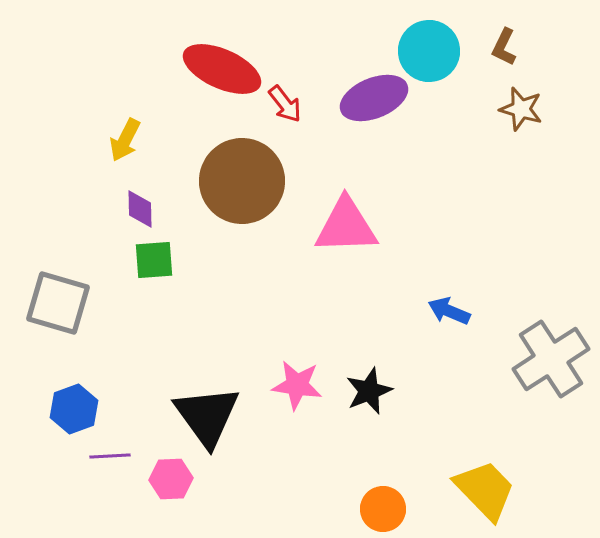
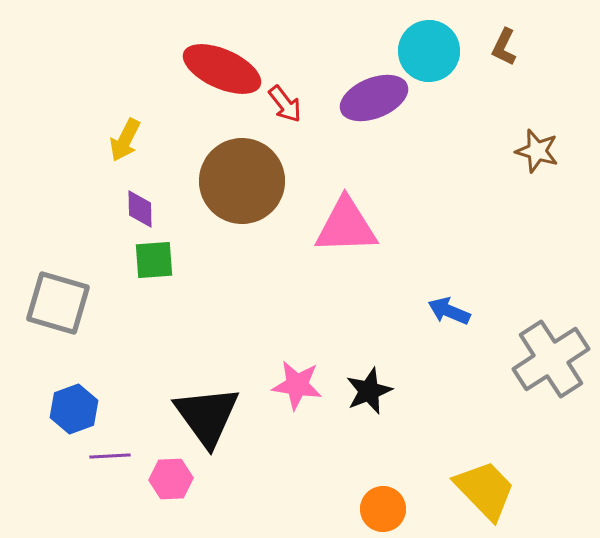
brown star: moved 16 px right, 42 px down
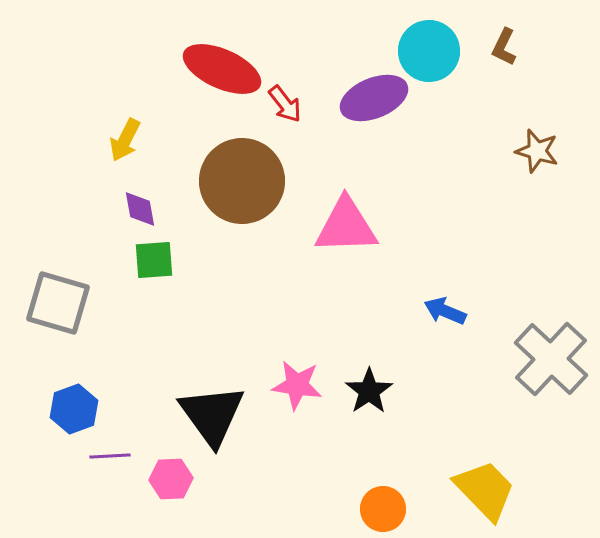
purple diamond: rotated 9 degrees counterclockwise
blue arrow: moved 4 px left
gray cross: rotated 14 degrees counterclockwise
black star: rotated 12 degrees counterclockwise
black triangle: moved 5 px right, 1 px up
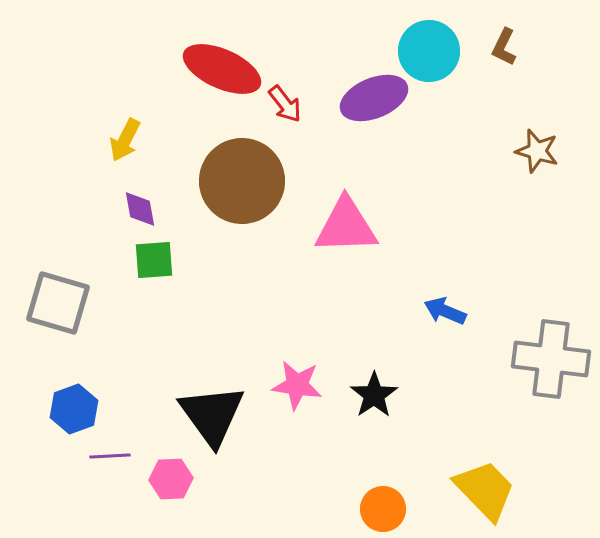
gray cross: rotated 36 degrees counterclockwise
black star: moved 5 px right, 4 px down
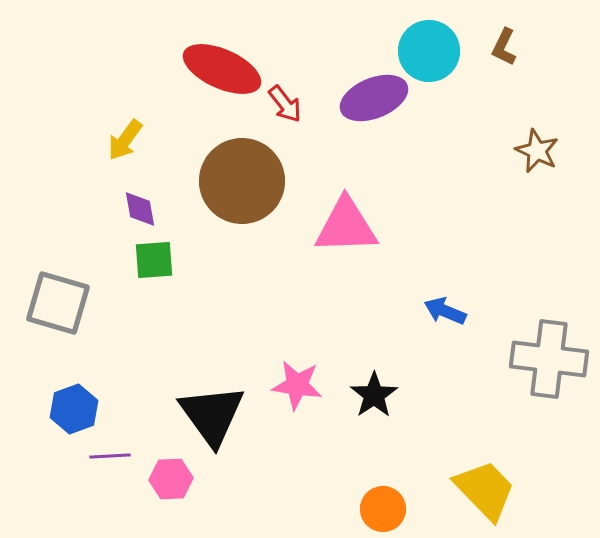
yellow arrow: rotated 9 degrees clockwise
brown star: rotated 9 degrees clockwise
gray cross: moved 2 px left
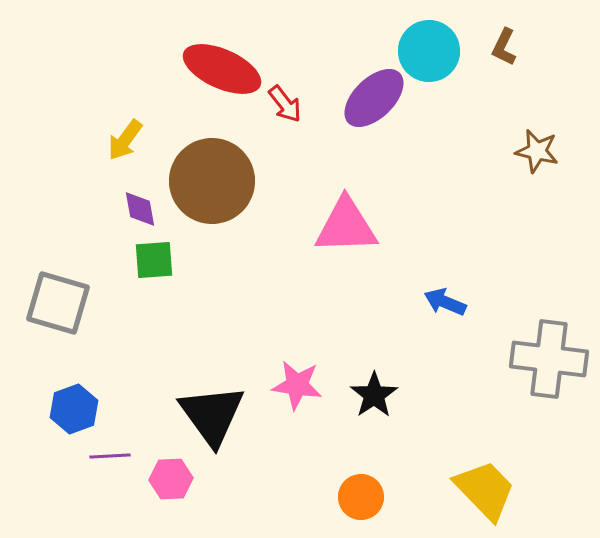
purple ellipse: rotated 22 degrees counterclockwise
brown star: rotated 12 degrees counterclockwise
brown circle: moved 30 px left
blue arrow: moved 9 px up
orange circle: moved 22 px left, 12 px up
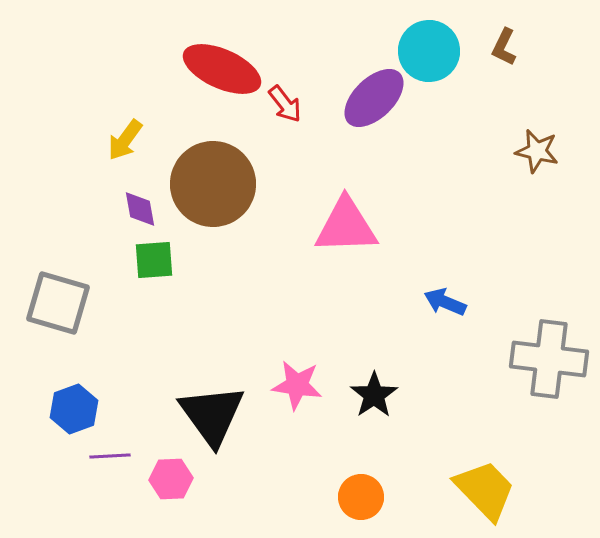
brown circle: moved 1 px right, 3 px down
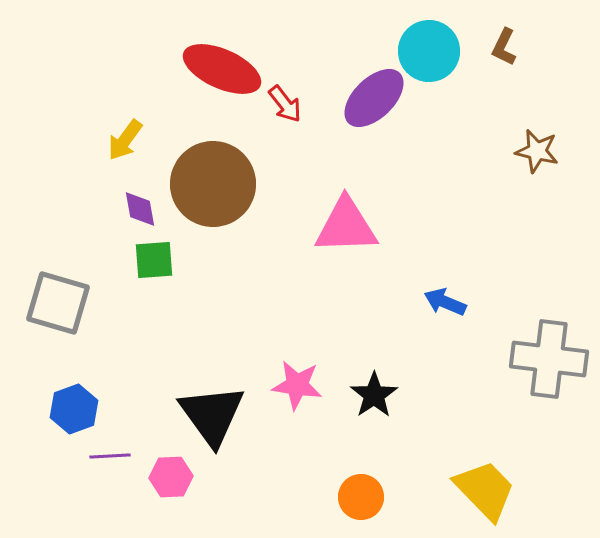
pink hexagon: moved 2 px up
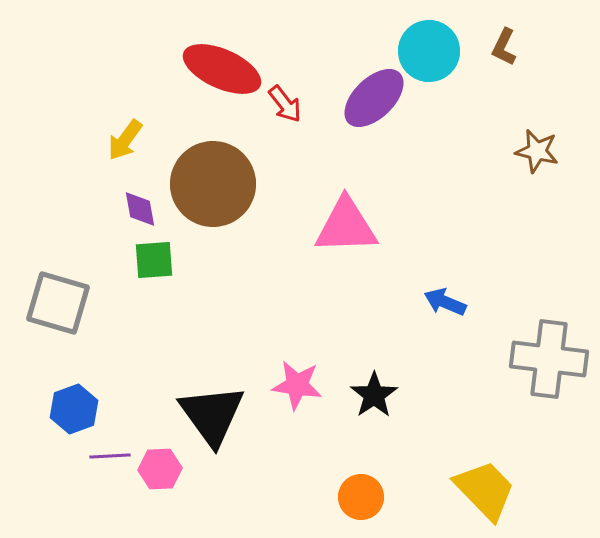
pink hexagon: moved 11 px left, 8 px up
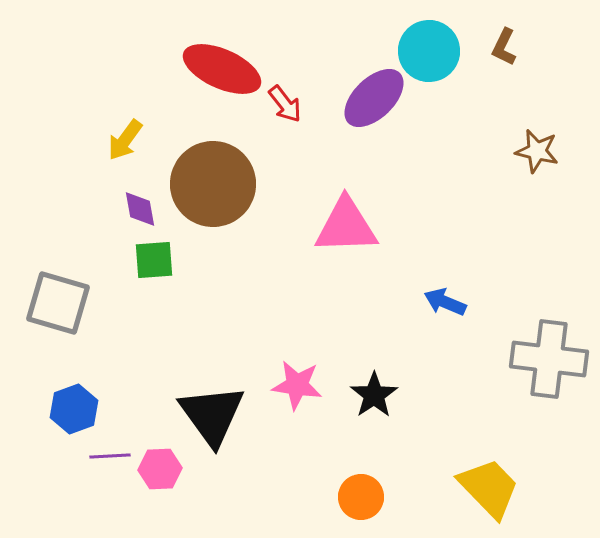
yellow trapezoid: moved 4 px right, 2 px up
